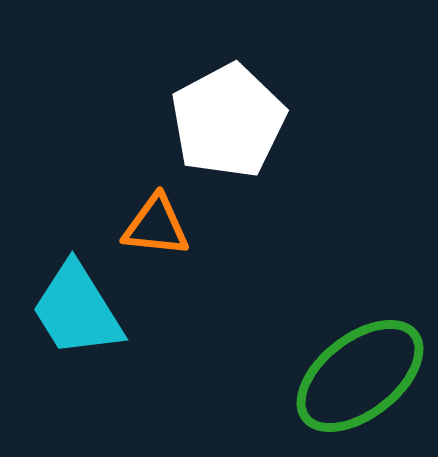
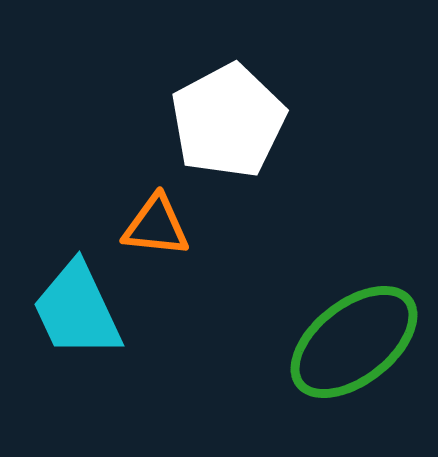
cyan trapezoid: rotated 7 degrees clockwise
green ellipse: moved 6 px left, 34 px up
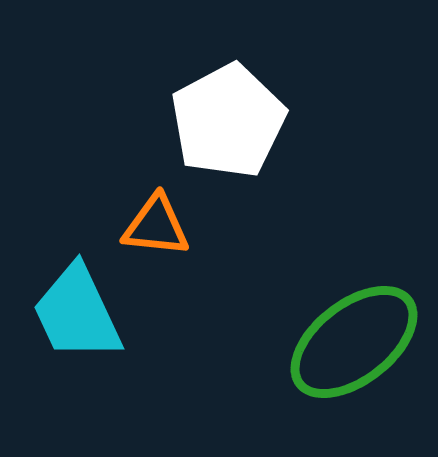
cyan trapezoid: moved 3 px down
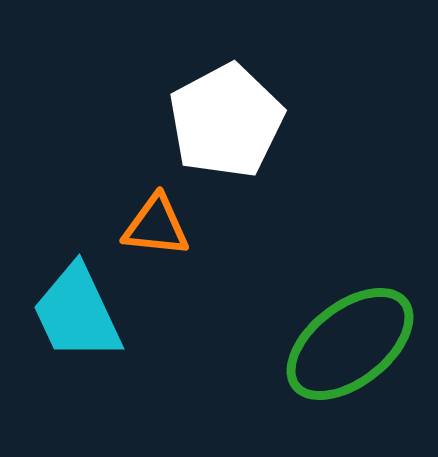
white pentagon: moved 2 px left
green ellipse: moved 4 px left, 2 px down
